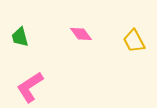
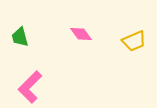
yellow trapezoid: rotated 85 degrees counterclockwise
pink L-shape: rotated 12 degrees counterclockwise
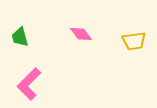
yellow trapezoid: rotated 15 degrees clockwise
pink L-shape: moved 1 px left, 3 px up
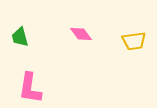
pink L-shape: moved 1 px right, 4 px down; rotated 36 degrees counterclockwise
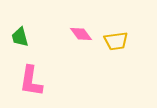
yellow trapezoid: moved 18 px left
pink L-shape: moved 1 px right, 7 px up
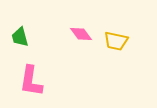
yellow trapezoid: rotated 20 degrees clockwise
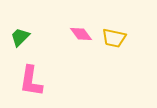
green trapezoid: rotated 60 degrees clockwise
yellow trapezoid: moved 2 px left, 3 px up
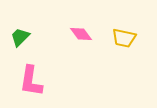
yellow trapezoid: moved 10 px right
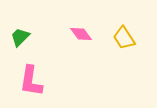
yellow trapezoid: rotated 45 degrees clockwise
